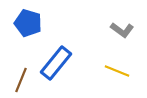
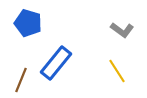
yellow line: rotated 35 degrees clockwise
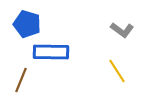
blue pentagon: moved 1 px left, 1 px down
blue rectangle: moved 5 px left, 11 px up; rotated 52 degrees clockwise
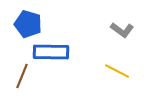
blue pentagon: moved 1 px right
yellow line: rotated 30 degrees counterclockwise
brown line: moved 1 px right, 4 px up
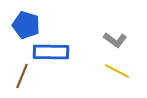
blue pentagon: moved 2 px left, 1 px down
gray L-shape: moved 7 px left, 10 px down
